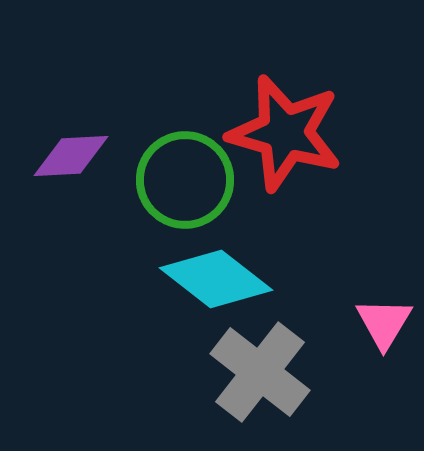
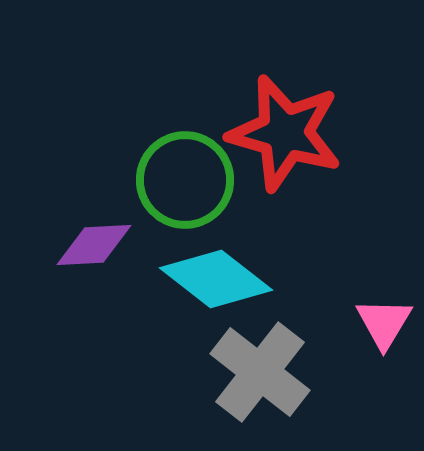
purple diamond: moved 23 px right, 89 px down
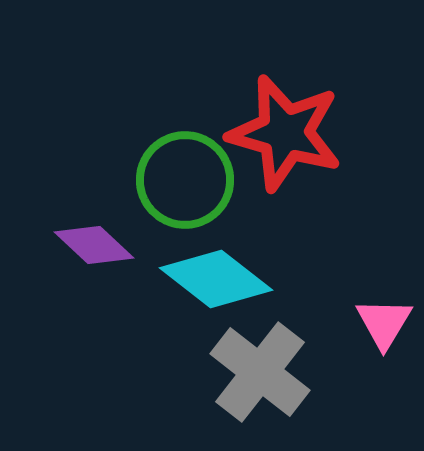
purple diamond: rotated 46 degrees clockwise
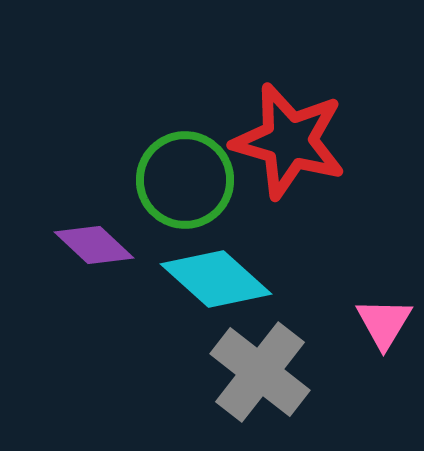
red star: moved 4 px right, 8 px down
cyan diamond: rotated 4 degrees clockwise
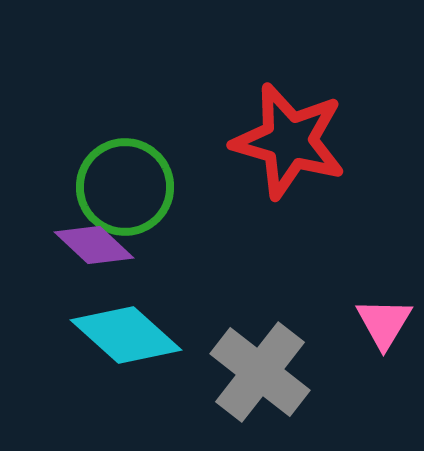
green circle: moved 60 px left, 7 px down
cyan diamond: moved 90 px left, 56 px down
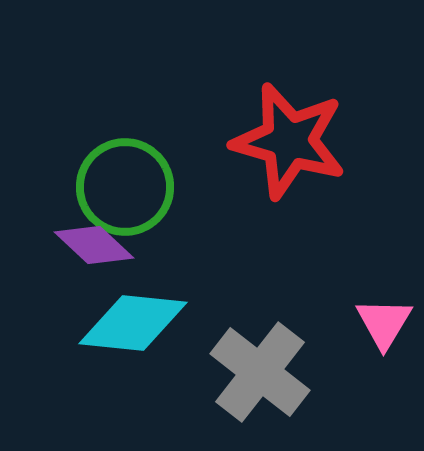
cyan diamond: moved 7 px right, 12 px up; rotated 36 degrees counterclockwise
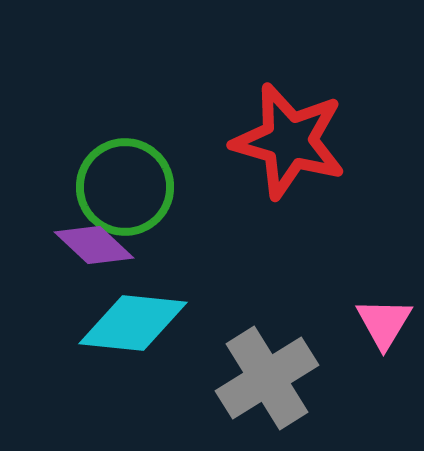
gray cross: moved 7 px right, 6 px down; rotated 20 degrees clockwise
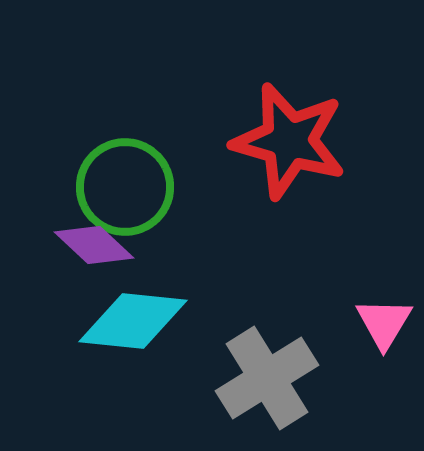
cyan diamond: moved 2 px up
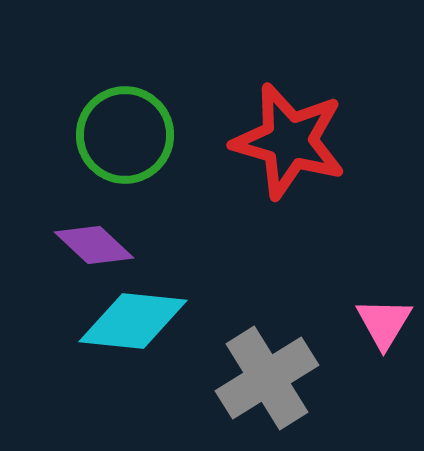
green circle: moved 52 px up
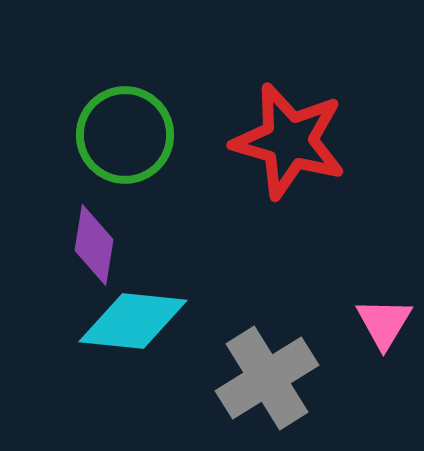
purple diamond: rotated 56 degrees clockwise
